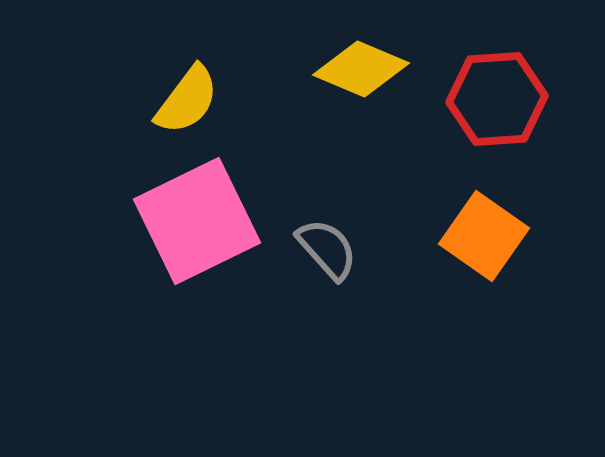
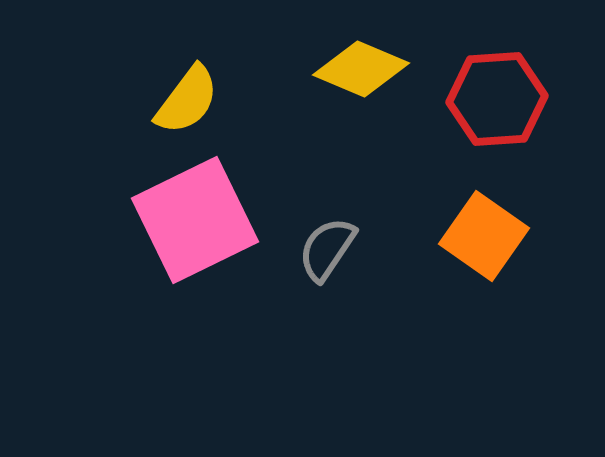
pink square: moved 2 px left, 1 px up
gray semicircle: rotated 104 degrees counterclockwise
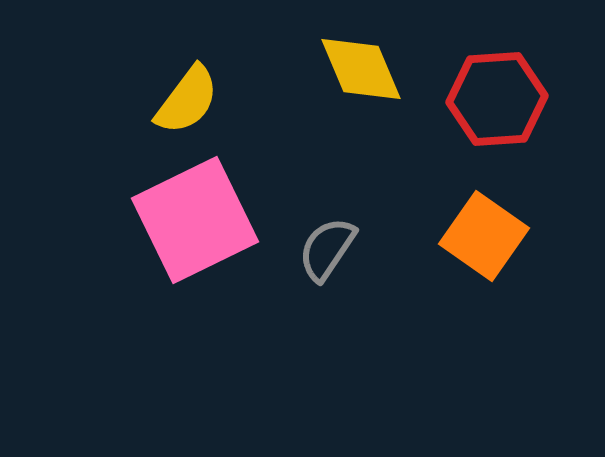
yellow diamond: rotated 44 degrees clockwise
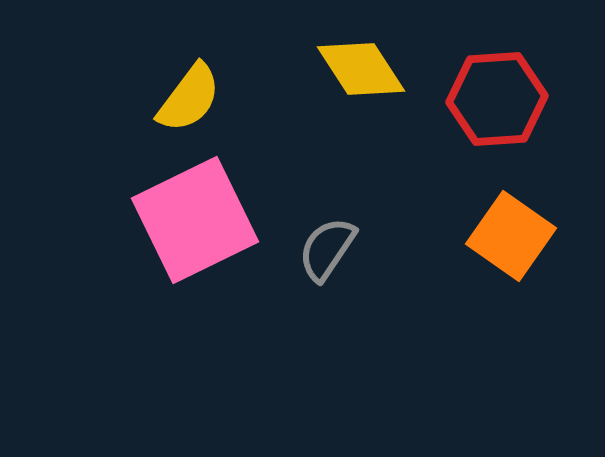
yellow diamond: rotated 10 degrees counterclockwise
yellow semicircle: moved 2 px right, 2 px up
orange square: moved 27 px right
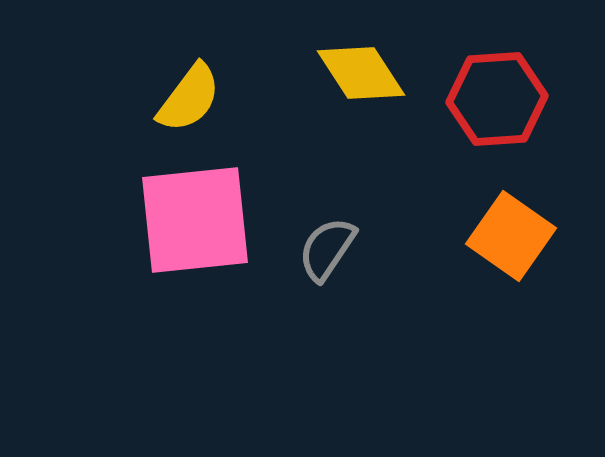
yellow diamond: moved 4 px down
pink square: rotated 20 degrees clockwise
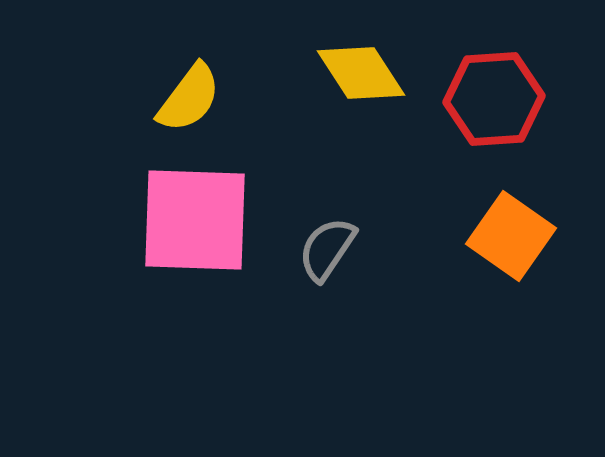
red hexagon: moved 3 px left
pink square: rotated 8 degrees clockwise
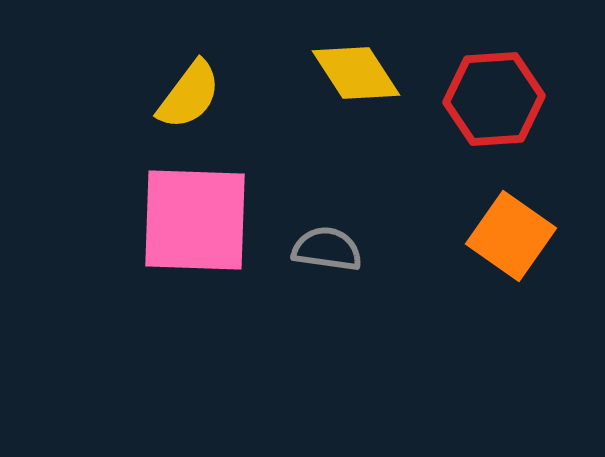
yellow diamond: moved 5 px left
yellow semicircle: moved 3 px up
gray semicircle: rotated 64 degrees clockwise
